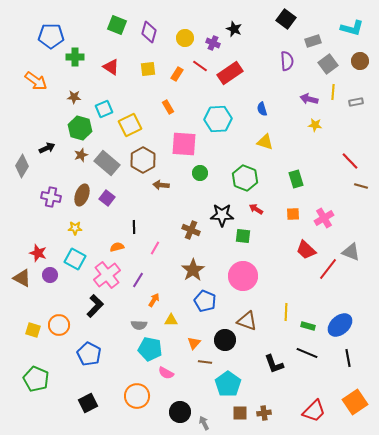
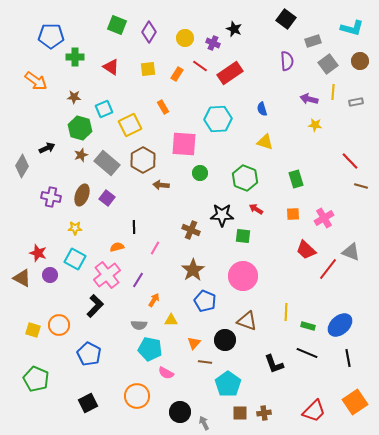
purple diamond at (149, 32): rotated 15 degrees clockwise
orange rectangle at (168, 107): moved 5 px left
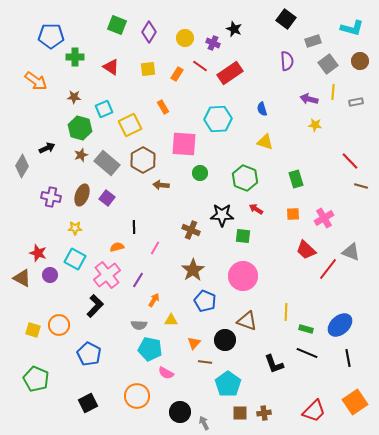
green rectangle at (308, 326): moved 2 px left, 3 px down
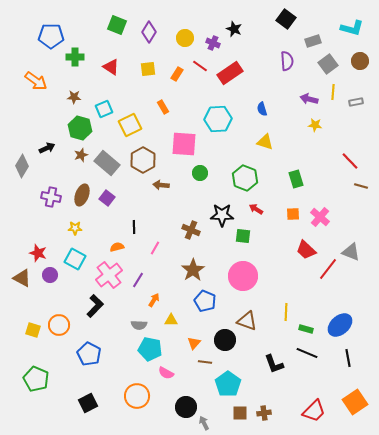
pink cross at (324, 218): moved 4 px left, 1 px up; rotated 18 degrees counterclockwise
pink cross at (107, 275): moved 2 px right
black circle at (180, 412): moved 6 px right, 5 px up
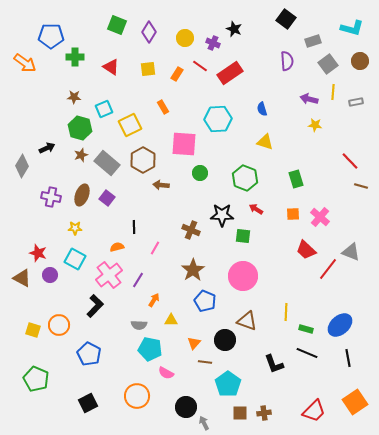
orange arrow at (36, 81): moved 11 px left, 18 px up
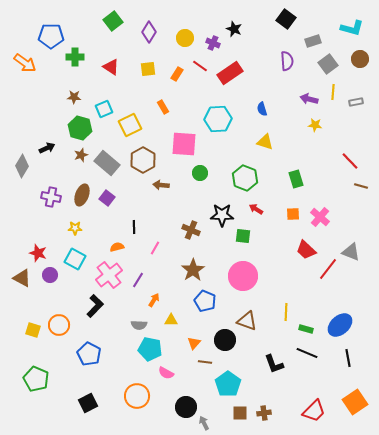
green square at (117, 25): moved 4 px left, 4 px up; rotated 30 degrees clockwise
brown circle at (360, 61): moved 2 px up
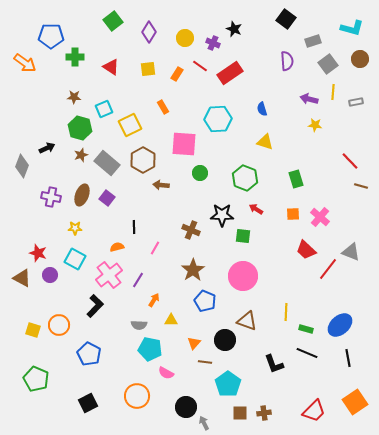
gray diamond at (22, 166): rotated 10 degrees counterclockwise
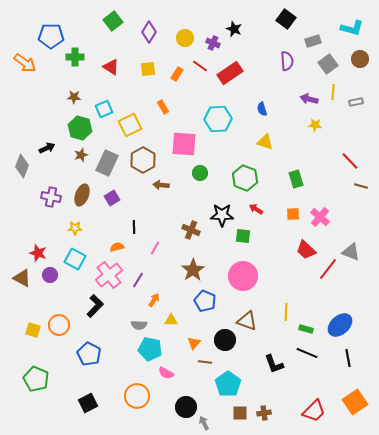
gray rectangle at (107, 163): rotated 75 degrees clockwise
purple square at (107, 198): moved 5 px right; rotated 21 degrees clockwise
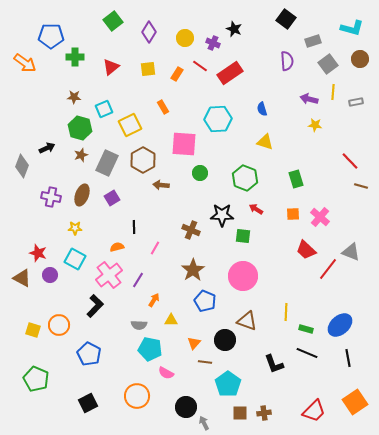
red triangle at (111, 67): rotated 48 degrees clockwise
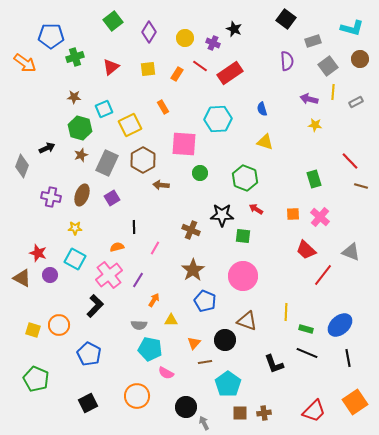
green cross at (75, 57): rotated 18 degrees counterclockwise
gray square at (328, 64): moved 2 px down
gray rectangle at (356, 102): rotated 16 degrees counterclockwise
green rectangle at (296, 179): moved 18 px right
red line at (328, 269): moved 5 px left, 6 px down
brown line at (205, 362): rotated 16 degrees counterclockwise
